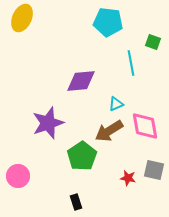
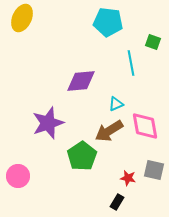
black rectangle: moved 41 px right; rotated 49 degrees clockwise
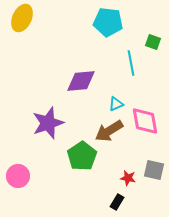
pink diamond: moved 5 px up
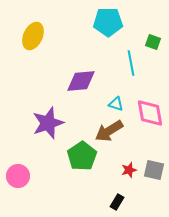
yellow ellipse: moved 11 px right, 18 px down
cyan pentagon: rotated 8 degrees counterclockwise
cyan triangle: rotated 42 degrees clockwise
pink diamond: moved 5 px right, 8 px up
red star: moved 1 px right, 8 px up; rotated 28 degrees counterclockwise
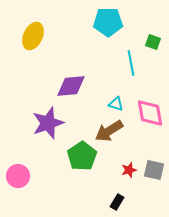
purple diamond: moved 10 px left, 5 px down
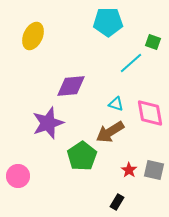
cyan line: rotated 60 degrees clockwise
brown arrow: moved 1 px right, 1 px down
red star: rotated 21 degrees counterclockwise
